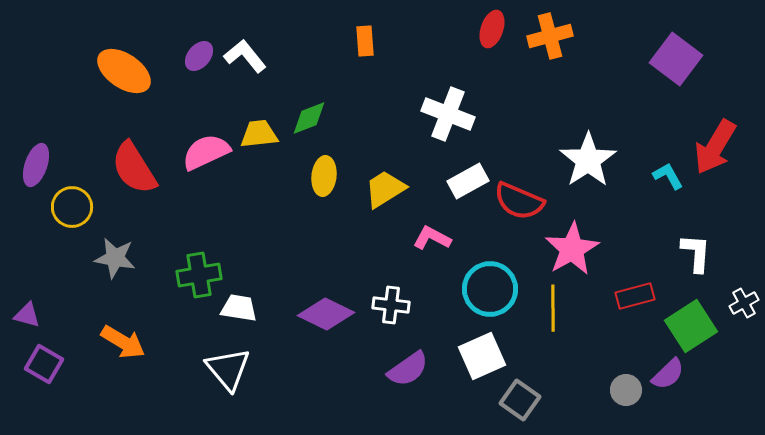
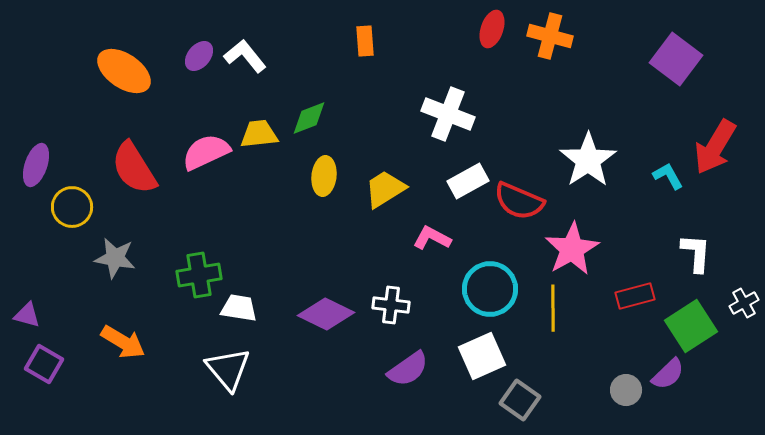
orange cross at (550, 36): rotated 30 degrees clockwise
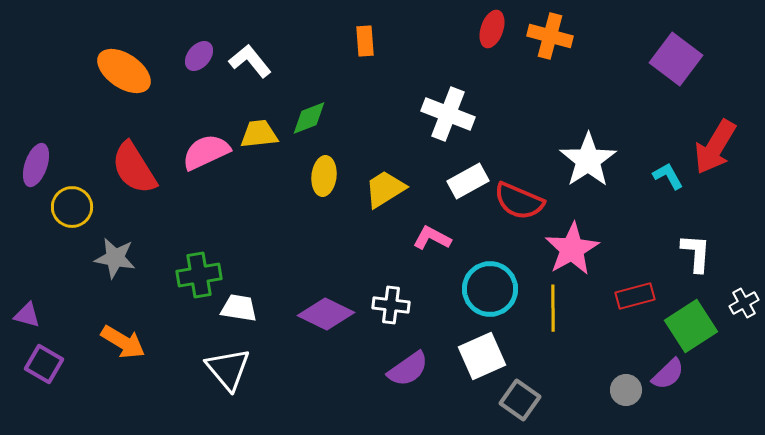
white L-shape at (245, 56): moved 5 px right, 5 px down
